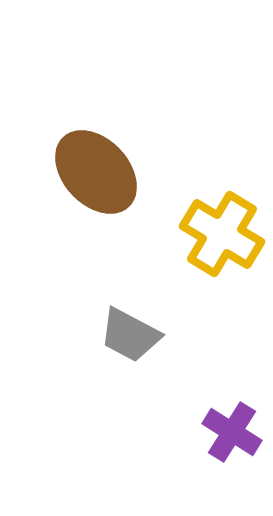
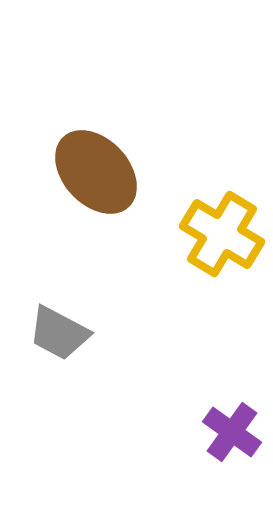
gray trapezoid: moved 71 px left, 2 px up
purple cross: rotated 4 degrees clockwise
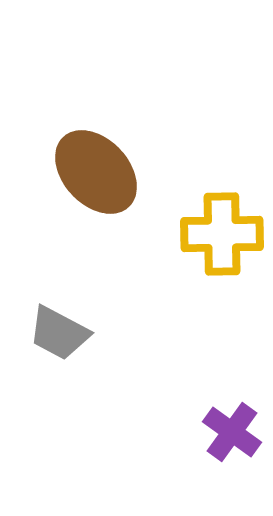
yellow cross: rotated 32 degrees counterclockwise
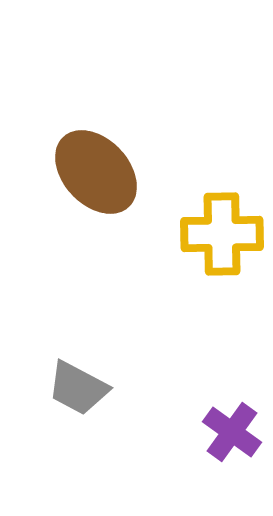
gray trapezoid: moved 19 px right, 55 px down
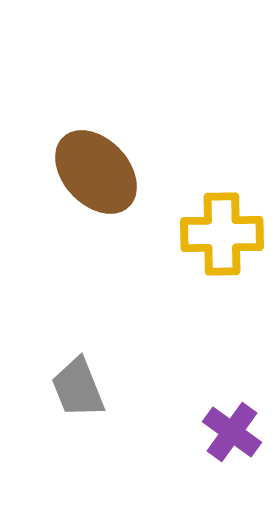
gray trapezoid: rotated 40 degrees clockwise
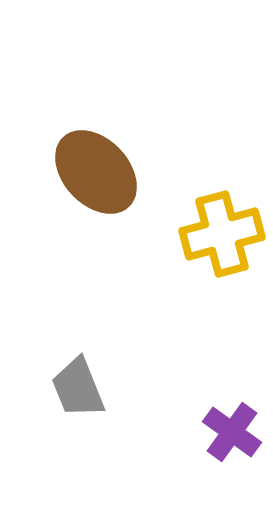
yellow cross: rotated 14 degrees counterclockwise
